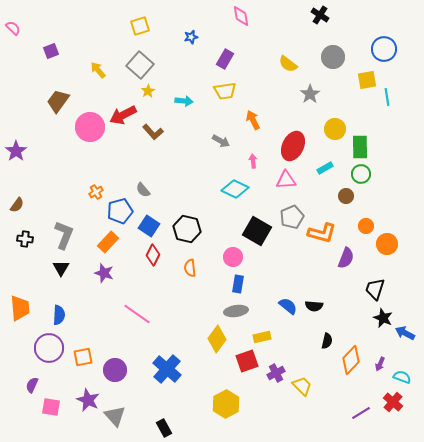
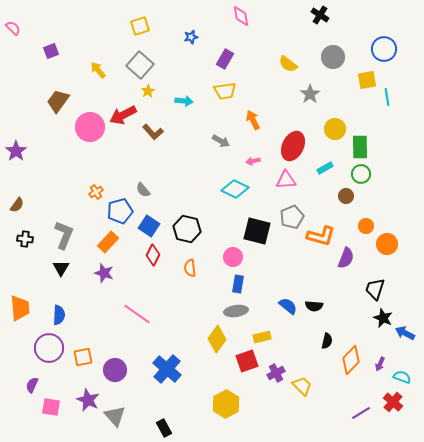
pink arrow at (253, 161): rotated 96 degrees counterclockwise
black square at (257, 231): rotated 16 degrees counterclockwise
orange L-shape at (322, 233): moved 1 px left, 3 px down
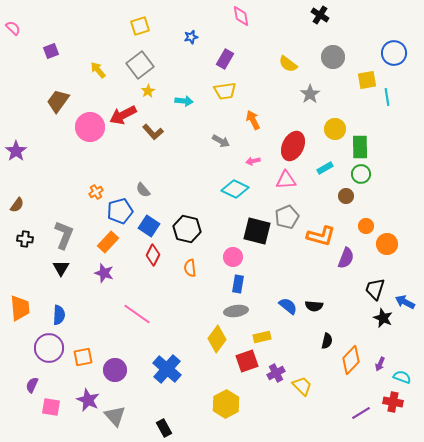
blue circle at (384, 49): moved 10 px right, 4 px down
gray square at (140, 65): rotated 12 degrees clockwise
gray pentagon at (292, 217): moved 5 px left
blue arrow at (405, 333): moved 31 px up
red cross at (393, 402): rotated 30 degrees counterclockwise
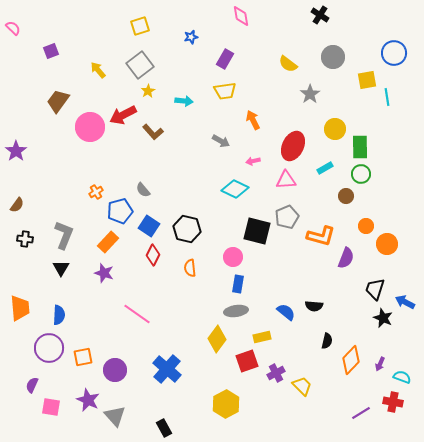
blue semicircle at (288, 306): moved 2 px left, 6 px down
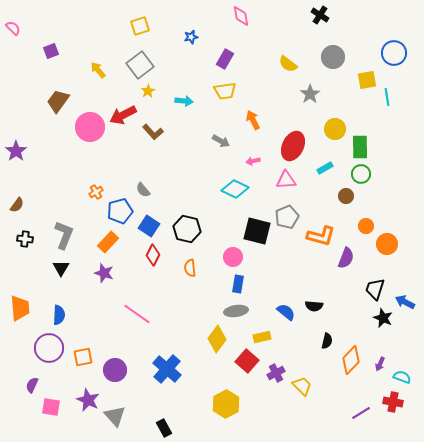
red square at (247, 361): rotated 30 degrees counterclockwise
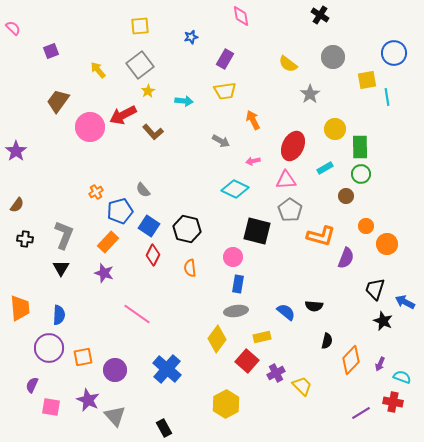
yellow square at (140, 26): rotated 12 degrees clockwise
gray pentagon at (287, 217): moved 3 px right, 7 px up; rotated 15 degrees counterclockwise
black star at (383, 318): moved 3 px down
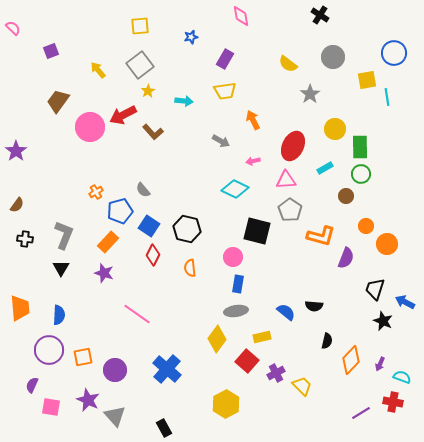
purple circle at (49, 348): moved 2 px down
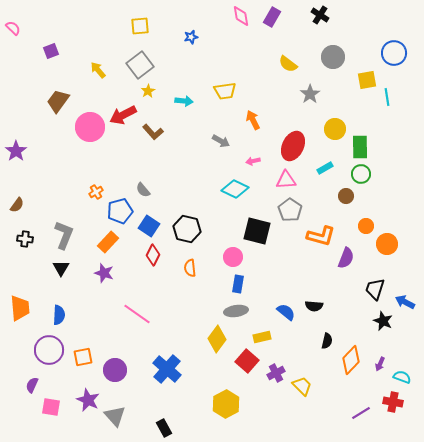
purple rectangle at (225, 59): moved 47 px right, 42 px up
